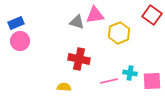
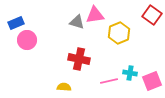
pink circle: moved 7 px right, 1 px up
pink square: rotated 18 degrees counterclockwise
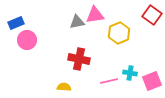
gray triangle: rotated 28 degrees counterclockwise
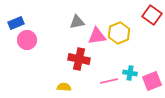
pink triangle: moved 2 px right, 21 px down
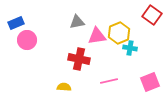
cyan cross: moved 25 px up
pink square: moved 2 px left, 1 px down
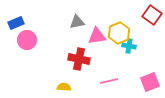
cyan cross: moved 1 px left, 2 px up
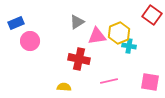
gray triangle: rotated 21 degrees counterclockwise
pink circle: moved 3 px right, 1 px down
pink square: rotated 30 degrees clockwise
